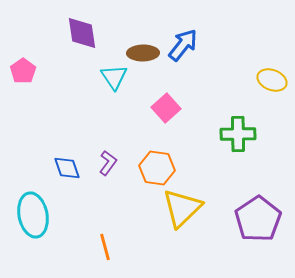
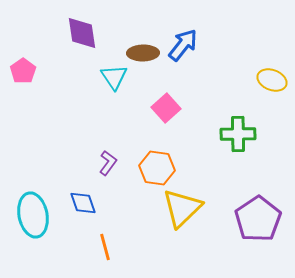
blue diamond: moved 16 px right, 35 px down
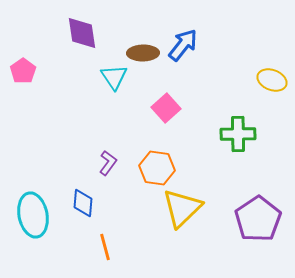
blue diamond: rotated 24 degrees clockwise
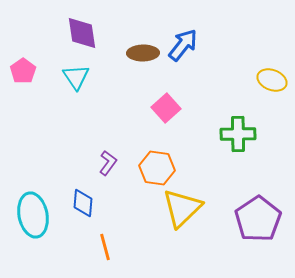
cyan triangle: moved 38 px left
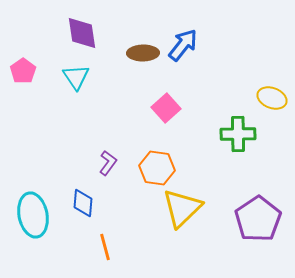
yellow ellipse: moved 18 px down
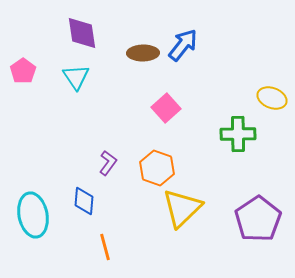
orange hexagon: rotated 12 degrees clockwise
blue diamond: moved 1 px right, 2 px up
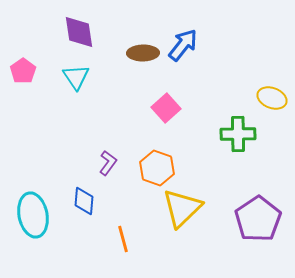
purple diamond: moved 3 px left, 1 px up
orange line: moved 18 px right, 8 px up
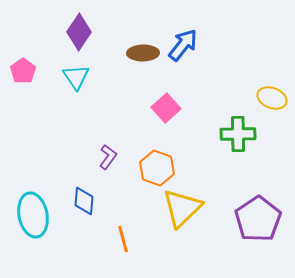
purple diamond: rotated 42 degrees clockwise
purple L-shape: moved 6 px up
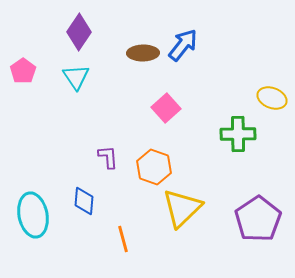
purple L-shape: rotated 40 degrees counterclockwise
orange hexagon: moved 3 px left, 1 px up
